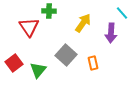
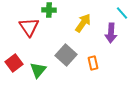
green cross: moved 1 px up
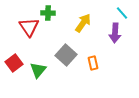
green cross: moved 1 px left, 3 px down
purple arrow: moved 4 px right
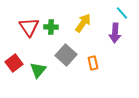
green cross: moved 3 px right, 14 px down
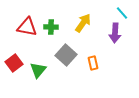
red triangle: moved 2 px left; rotated 45 degrees counterclockwise
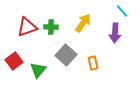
cyan line: moved 2 px up
red triangle: rotated 30 degrees counterclockwise
red square: moved 2 px up
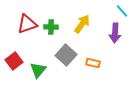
yellow arrow: moved 1 px left, 1 px down
red triangle: moved 3 px up
orange rectangle: rotated 64 degrees counterclockwise
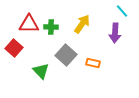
red triangle: moved 2 px right; rotated 20 degrees clockwise
red square: moved 13 px up; rotated 12 degrees counterclockwise
green triangle: moved 3 px right, 1 px down; rotated 24 degrees counterclockwise
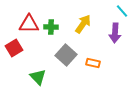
yellow arrow: moved 1 px right
red square: rotated 18 degrees clockwise
green triangle: moved 3 px left, 6 px down
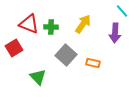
red triangle: rotated 20 degrees clockwise
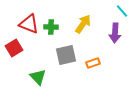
gray square: rotated 35 degrees clockwise
orange rectangle: rotated 32 degrees counterclockwise
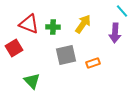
green cross: moved 2 px right
green triangle: moved 6 px left, 4 px down
